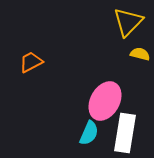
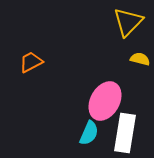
yellow semicircle: moved 5 px down
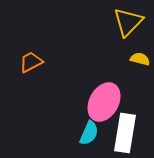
pink ellipse: moved 1 px left, 1 px down
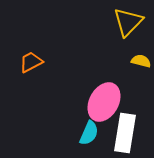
yellow semicircle: moved 1 px right, 2 px down
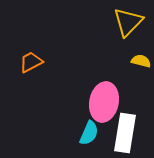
pink ellipse: rotated 18 degrees counterclockwise
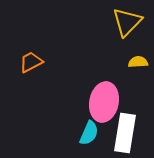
yellow triangle: moved 1 px left
yellow semicircle: moved 3 px left, 1 px down; rotated 18 degrees counterclockwise
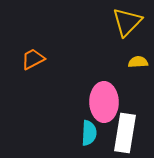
orange trapezoid: moved 2 px right, 3 px up
pink ellipse: rotated 12 degrees counterclockwise
cyan semicircle: rotated 20 degrees counterclockwise
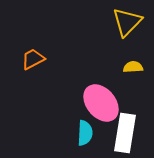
yellow semicircle: moved 5 px left, 5 px down
pink ellipse: moved 3 px left, 1 px down; rotated 39 degrees counterclockwise
cyan semicircle: moved 4 px left
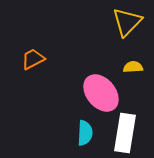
pink ellipse: moved 10 px up
